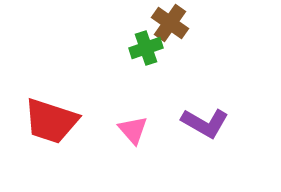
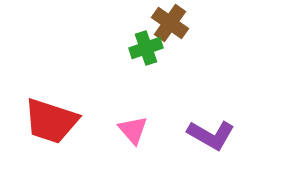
purple L-shape: moved 6 px right, 12 px down
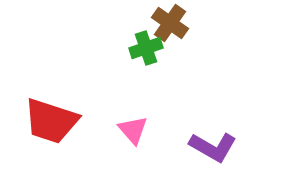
purple L-shape: moved 2 px right, 12 px down
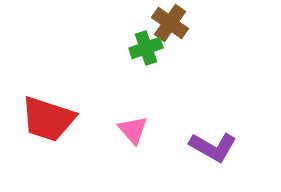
red trapezoid: moved 3 px left, 2 px up
